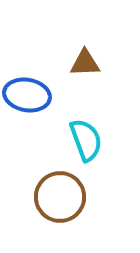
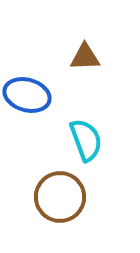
brown triangle: moved 6 px up
blue ellipse: rotated 6 degrees clockwise
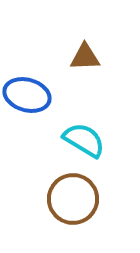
cyan semicircle: moved 2 px left; rotated 39 degrees counterclockwise
brown circle: moved 13 px right, 2 px down
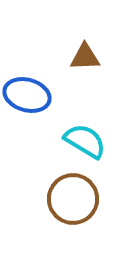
cyan semicircle: moved 1 px right, 1 px down
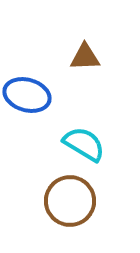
cyan semicircle: moved 1 px left, 3 px down
brown circle: moved 3 px left, 2 px down
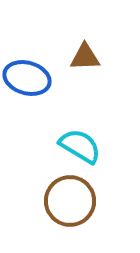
blue ellipse: moved 17 px up
cyan semicircle: moved 4 px left, 2 px down
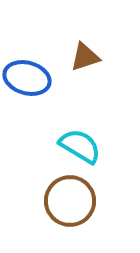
brown triangle: rotated 16 degrees counterclockwise
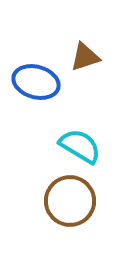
blue ellipse: moved 9 px right, 4 px down
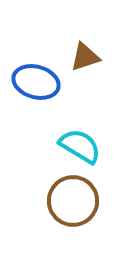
brown circle: moved 3 px right
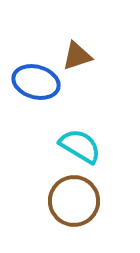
brown triangle: moved 8 px left, 1 px up
brown circle: moved 1 px right
